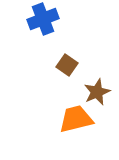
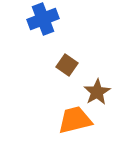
brown star: rotated 8 degrees counterclockwise
orange trapezoid: moved 1 px left, 1 px down
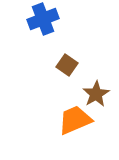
brown star: moved 1 px left, 2 px down
orange trapezoid: rotated 9 degrees counterclockwise
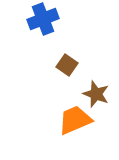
brown star: rotated 20 degrees counterclockwise
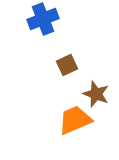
brown square: rotated 30 degrees clockwise
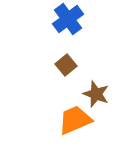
blue cross: moved 25 px right; rotated 16 degrees counterclockwise
brown square: moved 1 px left; rotated 15 degrees counterclockwise
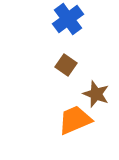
brown square: rotated 15 degrees counterclockwise
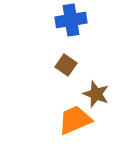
blue cross: moved 3 px right, 1 px down; rotated 28 degrees clockwise
